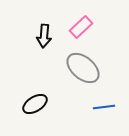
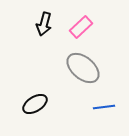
black arrow: moved 12 px up; rotated 10 degrees clockwise
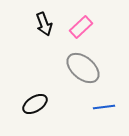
black arrow: rotated 35 degrees counterclockwise
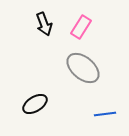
pink rectangle: rotated 15 degrees counterclockwise
blue line: moved 1 px right, 7 px down
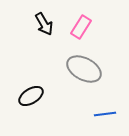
black arrow: rotated 10 degrees counterclockwise
gray ellipse: moved 1 px right, 1 px down; rotated 12 degrees counterclockwise
black ellipse: moved 4 px left, 8 px up
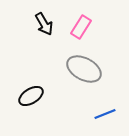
blue line: rotated 15 degrees counterclockwise
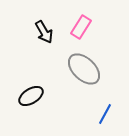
black arrow: moved 8 px down
gray ellipse: rotated 16 degrees clockwise
blue line: rotated 40 degrees counterclockwise
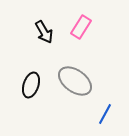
gray ellipse: moved 9 px left, 12 px down; rotated 8 degrees counterclockwise
black ellipse: moved 11 px up; rotated 40 degrees counterclockwise
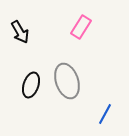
black arrow: moved 24 px left
gray ellipse: moved 8 px left; rotated 36 degrees clockwise
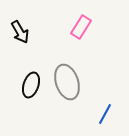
gray ellipse: moved 1 px down
